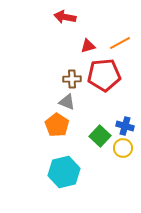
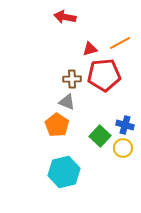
red triangle: moved 2 px right, 3 px down
blue cross: moved 1 px up
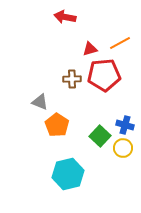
gray triangle: moved 27 px left
cyan hexagon: moved 4 px right, 2 px down
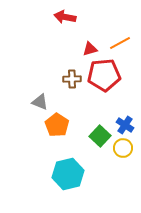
blue cross: rotated 18 degrees clockwise
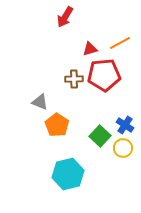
red arrow: rotated 70 degrees counterclockwise
brown cross: moved 2 px right
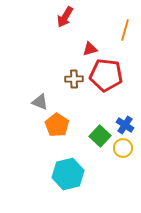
orange line: moved 5 px right, 13 px up; rotated 45 degrees counterclockwise
red pentagon: moved 2 px right; rotated 12 degrees clockwise
